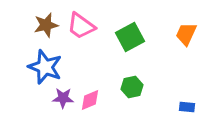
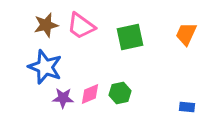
green square: rotated 16 degrees clockwise
green hexagon: moved 12 px left, 6 px down
pink diamond: moved 6 px up
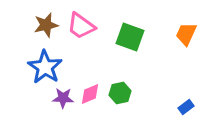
green square: rotated 32 degrees clockwise
blue star: rotated 12 degrees clockwise
blue rectangle: moved 1 px left; rotated 42 degrees counterclockwise
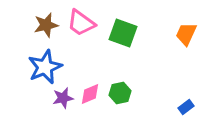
pink trapezoid: moved 3 px up
green square: moved 7 px left, 4 px up
blue star: rotated 16 degrees clockwise
purple star: rotated 15 degrees counterclockwise
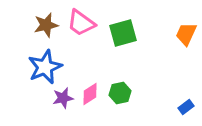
green square: rotated 36 degrees counterclockwise
pink diamond: rotated 10 degrees counterclockwise
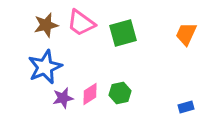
blue rectangle: rotated 21 degrees clockwise
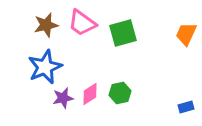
pink trapezoid: moved 1 px right
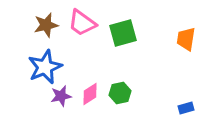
orange trapezoid: moved 5 px down; rotated 15 degrees counterclockwise
purple star: moved 2 px left, 2 px up
blue rectangle: moved 1 px down
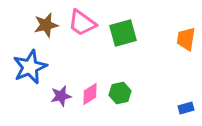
blue star: moved 15 px left
